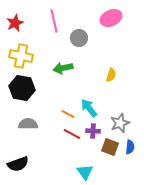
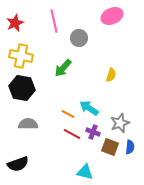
pink ellipse: moved 1 px right, 2 px up
green arrow: rotated 36 degrees counterclockwise
cyan arrow: rotated 18 degrees counterclockwise
purple cross: moved 1 px down; rotated 16 degrees clockwise
cyan triangle: rotated 42 degrees counterclockwise
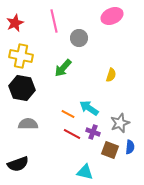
brown square: moved 3 px down
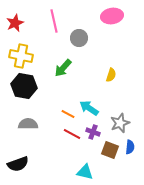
pink ellipse: rotated 15 degrees clockwise
black hexagon: moved 2 px right, 2 px up
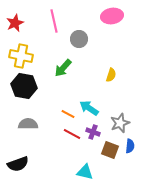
gray circle: moved 1 px down
blue semicircle: moved 1 px up
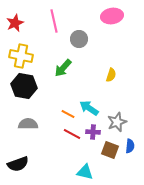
gray star: moved 3 px left, 1 px up
purple cross: rotated 16 degrees counterclockwise
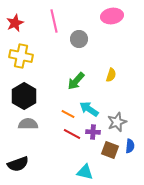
green arrow: moved 13 px right, 13 px down
black hexagon: moved 10 px down; rotated 20 degrees clockwise
cyan arrow: moved 1 px down
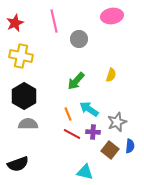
orange line: rotated 40 degrees clockwise
brown square: rotated 18 degrees clockwise
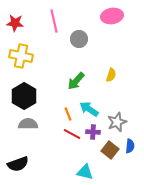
red star: rotated 30 degrees clockwise
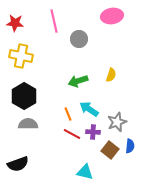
green arrow: moved 2 px right; rotated 30 degrees clockwise
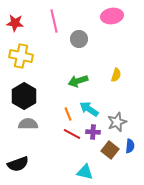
yellow semicircle: moved 5 px right
